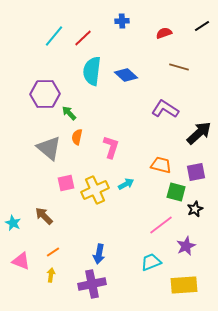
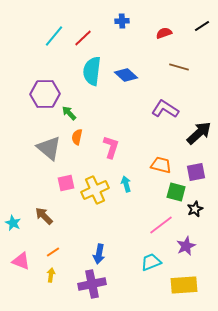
cyan arrow: rotated 77 degrees counterclockwise
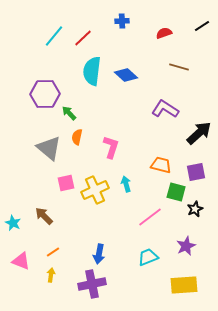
pink line: moved 11 px left, 8 px up
cyan trapezoid: moved 3 px left, 5 px up
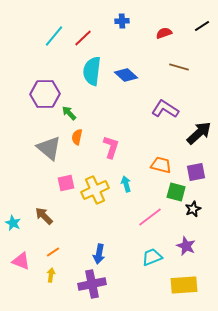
black star: moved 2 px left
purple star: rotated 24 degrees counterclockwise
cyan trapezoid: moved 4 px right
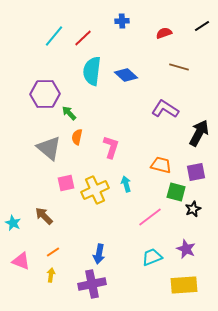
black arrow: rotated 20 degrees counterclockwise
purple star: moved 3 px down
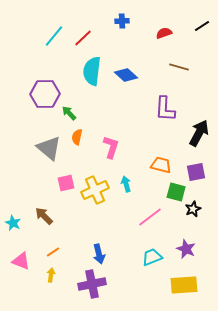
purple L-shape: rotated 120 degrees counterclockwise
blue arrow: rotated 24 degrees counterclockwise
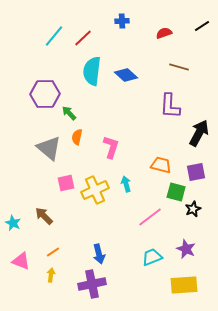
purple L-shape: moved 5 px right, 3 px up
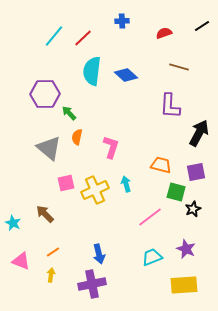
brown arrow: moved 1 px right, 2 px up
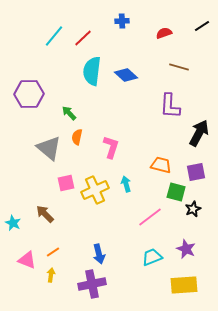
purple hexagon: moved 16 px left
pink triangle: moved 6 px right, 1 px up
